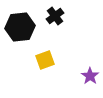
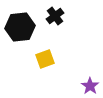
yellow square: moved 1 px up
purple star: moved 10 px down
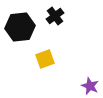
purple star: rotated 12 degrees counterclockwise
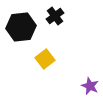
black hexagon: moved 1 px right
yellow square: rotated 18 degrees counterclockwise
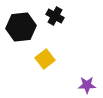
black cross: rotated 24 degrees counterclockwise
purple star: moved 3 px left, 1 px up; rotated 24 degrees counterclockwise
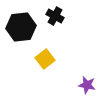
purple star: rotated 12 degrees clockwise
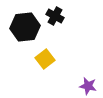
black hexagon: moved 4 px right
purple star: moved 1 px right, 1 px down
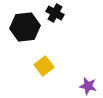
black cross: moved 3 px up
yellow square: moved 1 px left, 7 px down
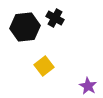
black cross: moved 5 px down
purple star: rotated 18 degrees clockwise
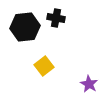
black cross: moved 1 px right; rotated 18 degrees counterclockwise
purple star: moved 1 px right, 2 px up
